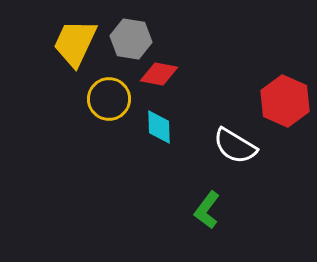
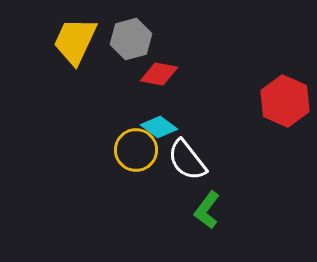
gray hexagon: rotated 24 degrees counterclockwise
yellow trapezoid: moved 2 px up
yellow circle: moved 27 px right, 51 px down
cyan diamond: rotated 51 degrees counterclockwise
white semicircle: moved 48 px left, 14 px down; rotated 21 degrees clockwise
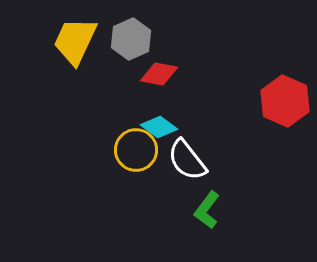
gray hexagon: rotated 9 degrees counterclockwise
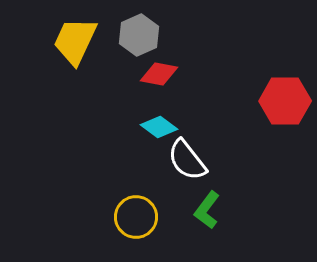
gray hexagon: moved 8 px right, 4 px up
red hexagon: rotated 24 degrees counterclockwise
yellow circle: moved 67 px down
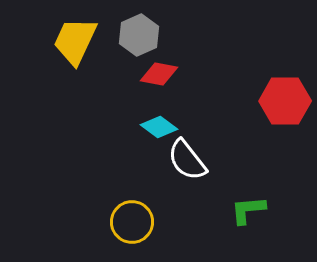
green L-shape: moved 41 px right; rotated 48 degrees clockwise
yellow circle: moved 4 px left, 5 px down
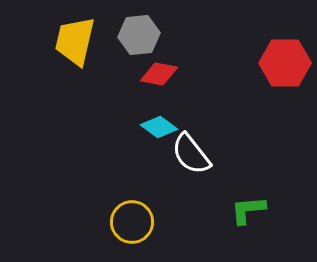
gray hexagon: rotated 18 degrees clockwise
yellow trapezoid: rotated 12 degrees counterclockwise
red hexagon: moved 38 px up
white semicircle: moved 4 px right, 6 px up
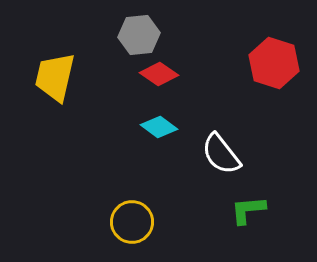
yellow trapezoid: moved 20 px left, 36 px down
red hexagon: moved 11 px left; rotated 18 degrees clockwise
red diamond: rotated 24 degrees clockwise
white semicircle: moved 30 px right
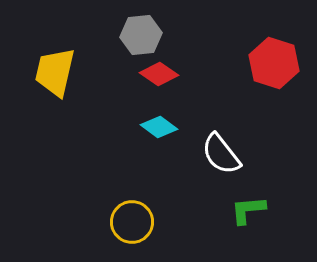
gray hexagon: moved 2 px right
yellow trapezoid: moved 5 px up
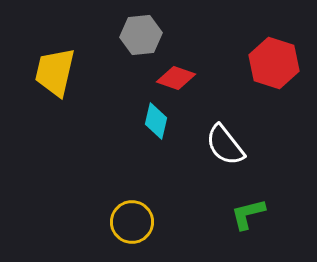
red diamond: moved 17 px right, 4 px down; rotated 15 degrees counterclockwise
cyan diamond: moved 3 px left, 6 px up; rotated 66 degrees clockwise
white semicircle: moved 4 px right, 9 px up
green L-shape: moved 4 px down; rotated 9 degrees counterclockwise
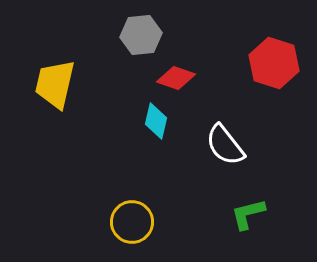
yellow trapezoid: moved 12 px down
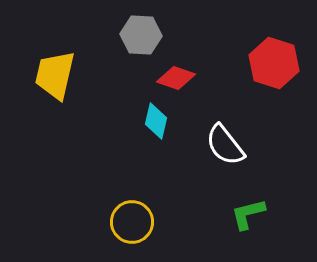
gray hexagon: rotated 9 degrees clockwise
yellow trapezoid: moved 9 px up
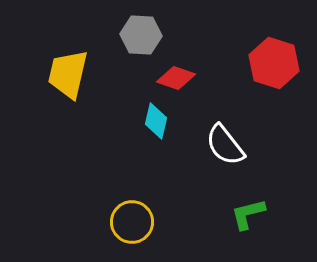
yellow trapezoid: moved 13 px right, 1 px up
